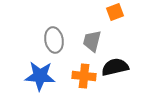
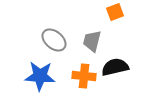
gray ellipse: rotated 40 degrees counterclockwise
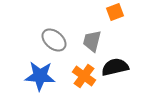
orange cross: rotated 30 degrees clockwise
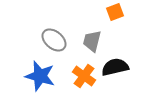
blue star: rotated 12 degrees clockwise
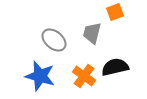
gray trapezoid: moved 8 px up
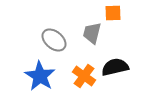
orange square: moved 2 px left, 1 px down; rotated 18 degrees clockwise
blue star: rotated 16 degrees clockwise
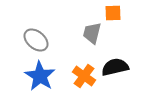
gray ellipse: moved 18 px left
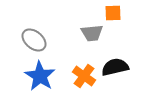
gray trapezoid: rotated 110 degrees counterclockwise
gray ellipse: moved 2 px left
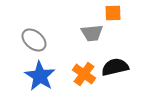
orange cross: moved 2 px up
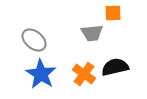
blue star: moved 1 px right, 2 px up
